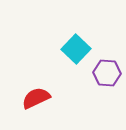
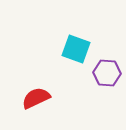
cyan square: rotated 24 degrees counterclockwise
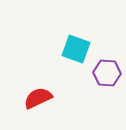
red semicircle: moved 2 px right
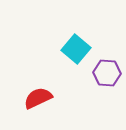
cyan square: rotated 20 degrees clockwise
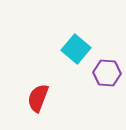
red semicircle: rotated 44 degrees counterclockwise
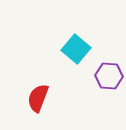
purple hexagon: moved 2 px right, 3 px down
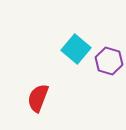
purple hexagon: moved 15 px up; rotated 12 degrees clockwise
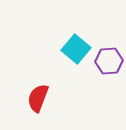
purple hexagon: rotated 20 degrees counterclockwise
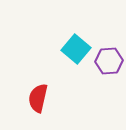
red semicircle: rotated 8 degrees counterclockwise
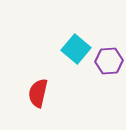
red semicircle: moved 5 px up
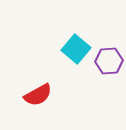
red semicircle: moved 2 px down; rotated 132 degrees counterclockwise
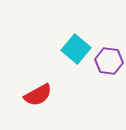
purple hexagon: rotated 12 degrees clockwise
